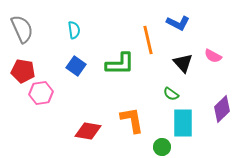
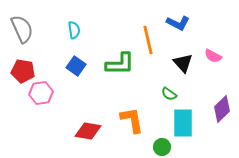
green semicircle: moved 2 px left
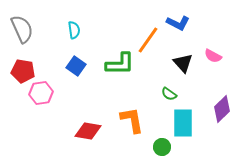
orange line: rotated 48 degrees clockwise
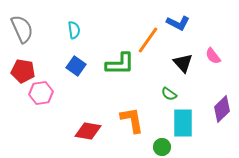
pink semicircle: rotated 24 degrees clockwise
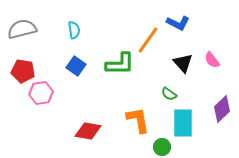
gray semicircle: rotated 80 degrees counterclockwise
pink semicircle: moved 1 px left, 4 px down
orange L-shape: moved 6 px right
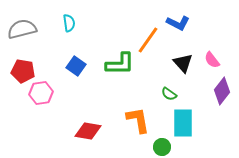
cyan semicircle: moved 5 px left, 7 px up
purple diamond: moved 18 px up; rotated 8 degrees counterclockwise
